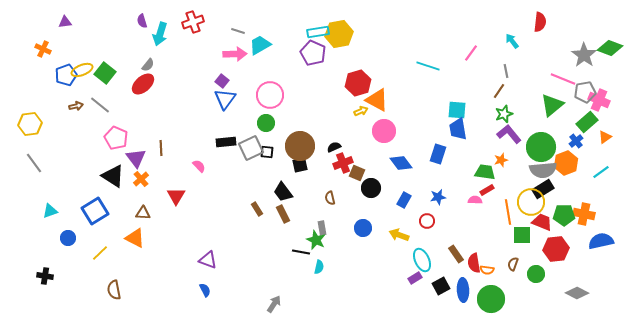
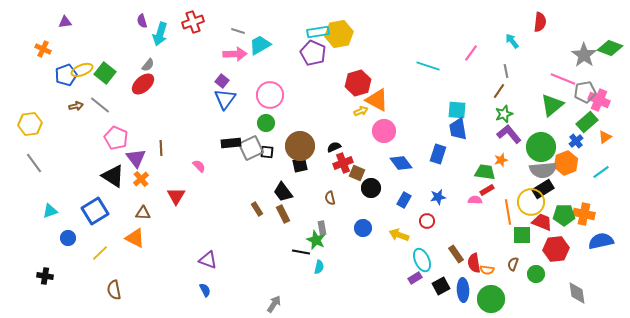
black rectangle at (226, 142): moved 5 px right, 1 px down
gray diamond at (577, 293): rotated 55 degrees clockwise
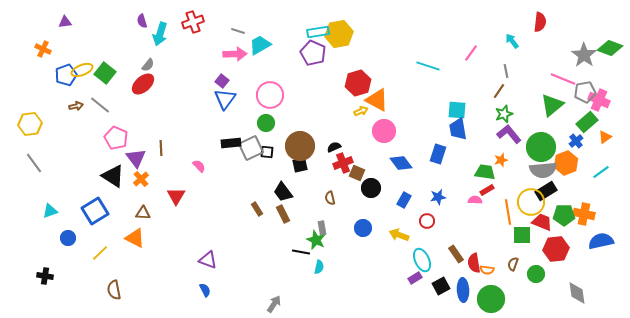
black rectangle at (543, 189): moved 3 px right, 2 px down
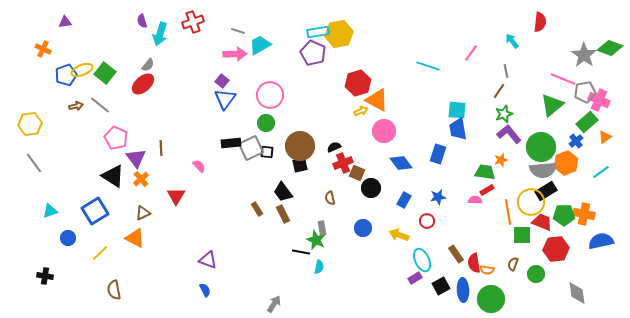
brown triangle at (143, 213): rotated 28 degrees counterclockwise
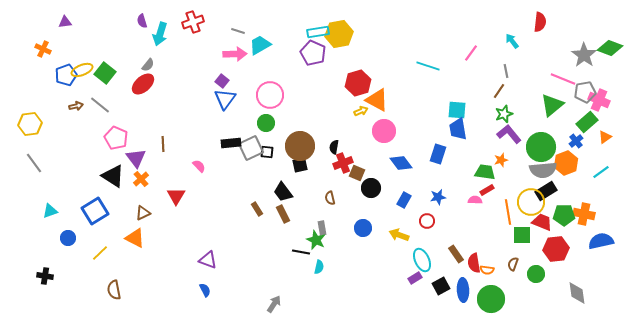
black semicircle at (334, 147): rotated 56 degrees counterclockwise
brown line at (161, 148): moved 2 px right, 4 px up
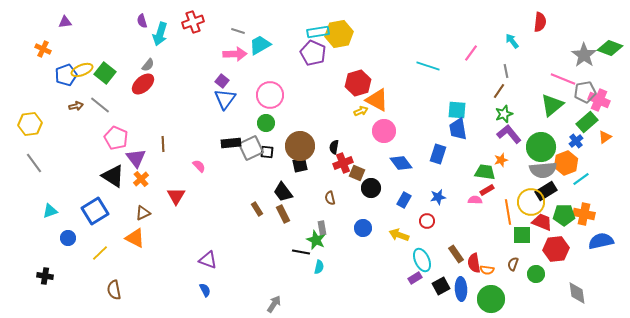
cyan line at (601, 172): moved 20 px left, 7 px down
blue ellipse at (463, 290): moved 2 px left, 1 px up
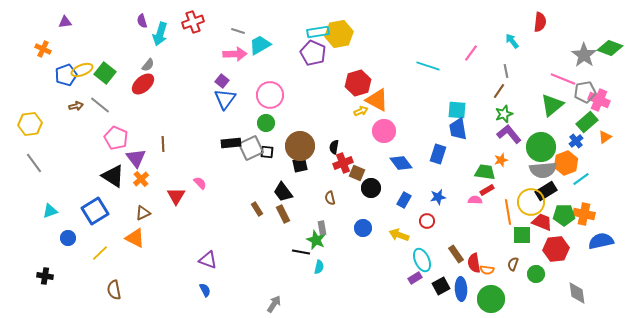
pink semicircle at (199, 166): moved 1 px right, 17 px down
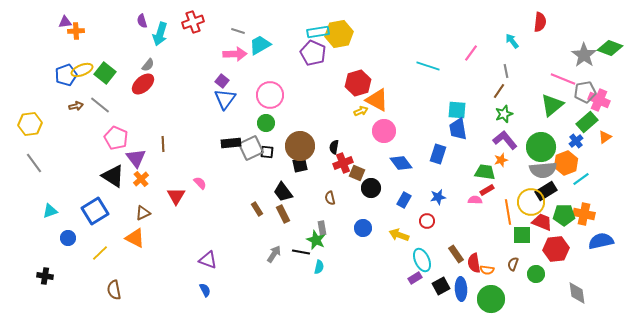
orange cross at (43, 49): moved 33 px right, 18 px up; rotated 28 degrees counterclockwise
purple L-shape at (509, 134): moved 4 px left, 6 px down
gray arrow at (274, 304): moved 50 px up
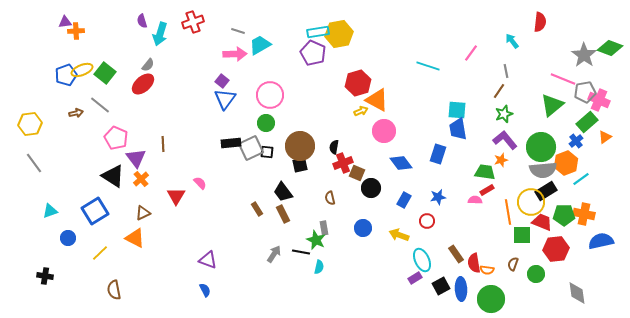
brown arrow at (76, 106): moved 7 px down
gray rectangle at (322, 228): moved 2 px right
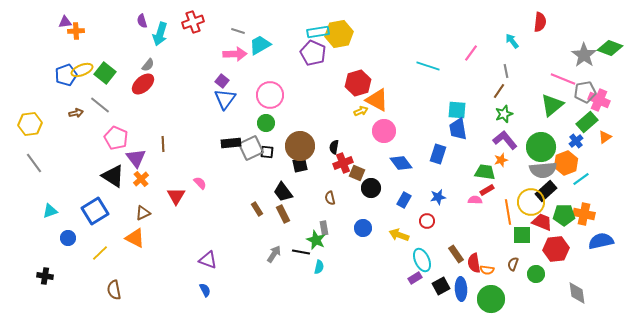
black rectangle at (546, 191): rotated 10 degrees counterclockwise
